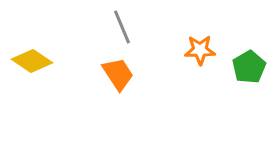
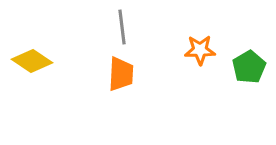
gray line: rotated 16 degrees clockwise
orange trapezoid: moved 3 px right; rotated 36 degrees clockwise
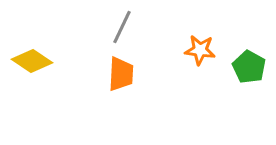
gray line: rotated 32 degrees clockwise
orange star: rotated 8 degrees clockwise
green pentagon: rotated 12 degrees counterclockwise
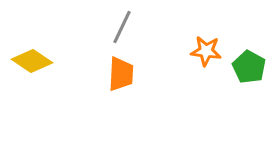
orange star: moved 6 px right, 1 px down
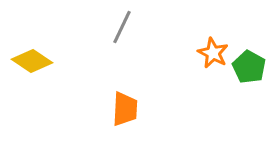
orange star: moved 7 px right, 2 px down; rotated 20 degrees clockwise
orange trapezoid: moved 4 px right, 35 px down
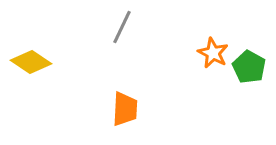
yellow diamond: moved 1 px left, 1 px down
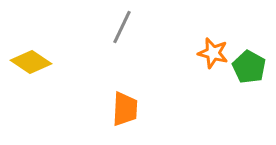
orange star: rotated 12 degrees counterclockwise
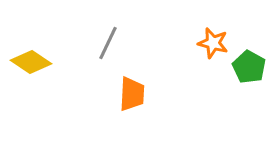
gray line: moved 14 px left, 16 px down
orange star: moved 10 px up
orange trapezoid: moved 7 px right, 15 px up
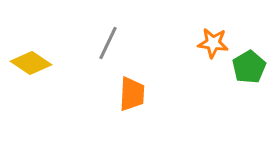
orange star: rotated 8 degrees counterclockwise
yellow diamond: moved 1 px down
green pentagon: rotated 12 degrees clockwise
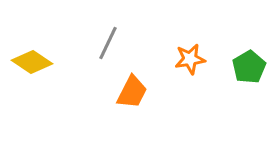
orange star: moved 23 px left, 16 px down; rotated 16 degrees counterclockwise
yellow diamond: moved 1 px right, 1 px up
orange trapezoid: moved 2 px up; rotated 24 degrees clockwise
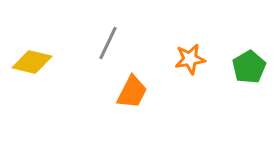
yellow diamond: rotated 21 degrees counterclockwise
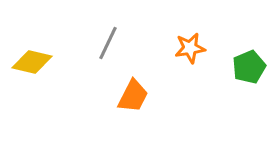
orange star: moved 11 px up
green pentagon: rotated 8 degrees clockwise
orange trapezoid: moved 1 px right, 4 px down
